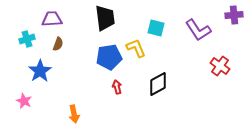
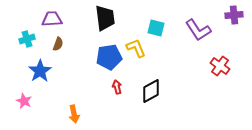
black diamond: moved 7 px left, 7 px down
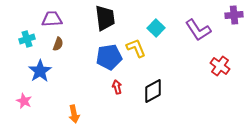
cyan square: rotated 30 degrees clockwise
black diamond: moved 2 px right
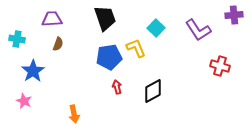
black trapezoid: rotated 12 degrees counterclockwise
cyan cross: moved 10 px left; rotated 28 degrees clockwise
red cross: rotated 18 degrees counterclockwise
blue star: moved 7 px left
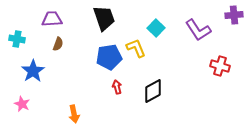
black trapezoid: moved 1 px left
pink star: moved 2 px left, 3 px down
